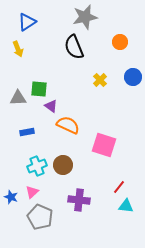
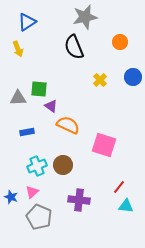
gray pentagon: moved 1 px left
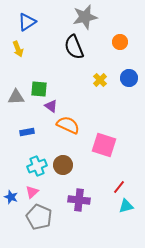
blue circle: moved 4 px left, 1 px down
gray triangle: moved 2 px left, 1 px up
cyan triangle: rotated 21 degrees counterclockwise
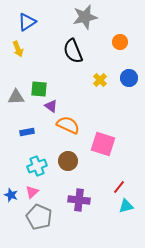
black semicircle: moved 1 px left, 4 px down
pink square: moved 1 px left, 1 px up
brown circle: moved 5 px right, 4 px up
blue star: moved 2 px up
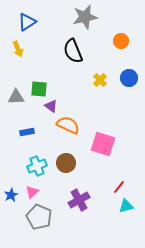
orange circle: moved 1 px right, 1 px up
brown circle: moved 2 px left, 2 px down
blue star: rotated 24 degrees clockwise
purple cross: rotated 35 degrees counterclockwise
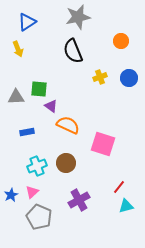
gray star: moved 7 px left
yellow cross: moved 3 px up; rotated 24 degrees clockwise
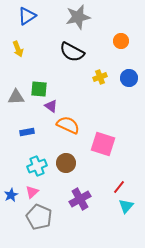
blue triangle: moved 6 px up
black semicircle: moved 1 px left, 1 px down; rotated 40 degrees counterclockwise
purple cross: moved 1 px right, 1 px up
cyan triangle: rotated 35 degrees counterclockwise
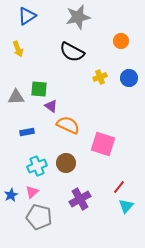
gray pentagon: rotated 10 degrees counterclockwise
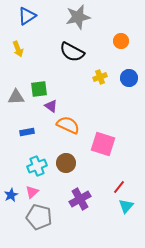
green square: rotated 12 degrees counterclockwise
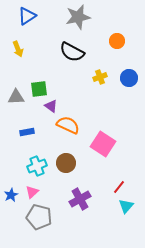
orange circle: moved 4 px left
pink square: rotated 15 degrees clockwise
